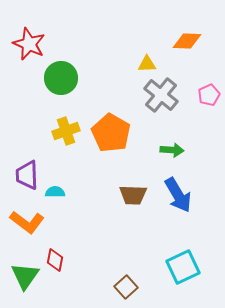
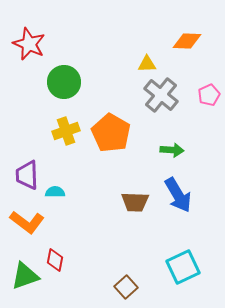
green circle: moved 3 px right, 4 px down
brown trapezoid: moved 2 px right, 7 px down
green triangle: rotated 36 degrees clockwise
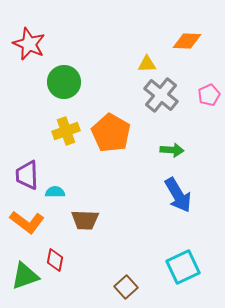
brown trapezoid: moved 50 px left, 18 px down
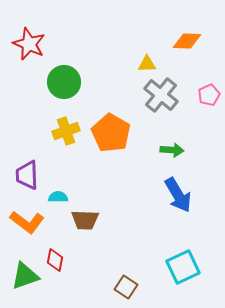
cyan semicircle: moved 3 px right, 5 px down
brown square: rotated 15 degrees counterclockwise
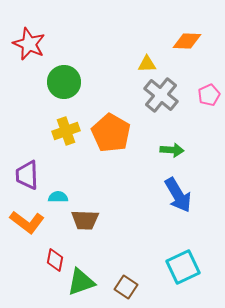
green triangle: moved 56 px right, 6 px down
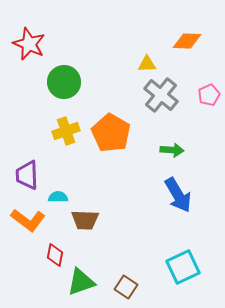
orange L-shape: moved 1 px right, 2 px up
red diamond: moved 5 px up
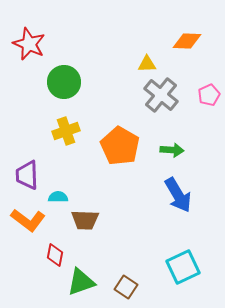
orange pentagon: moved 9 px right, 13 px down
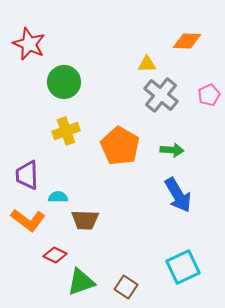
red diamond: rotated 75 degrees counterclockwise
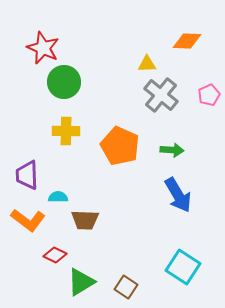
red star: moved 14 px right, 4 px down
yellow cross: rotated 20 degrees clockwise
orange pentagon: rotated 6 degrees counterclockwise
cyan square: rotated 32 degrees counterclockwise
green triangle: rotated 12 degrees counterclockwise
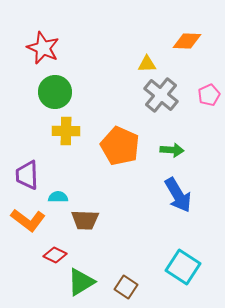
green circle: moved 9 px left, 10 px down
